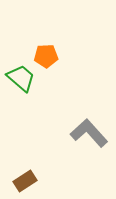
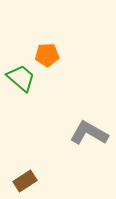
orange pentagon: moved 1 px right, 1 px up
gray L-shape: rotated 18 degrees counterclockwise
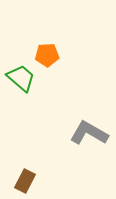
brown rectangle: rotated 30 degrees counterclockwise
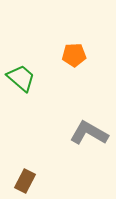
orange pentagon: moved 27 px right
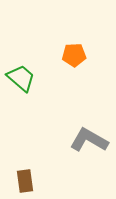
gray L-shape: moved 7 px down
brown rectangle: rotated 35 degrees counterclockwise
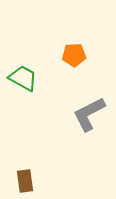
green trapezoid: moved 2 px right; rotated 12 degrees counterclockwise
gray L-shape: moved 26 px up; rotated 57 degrees counterclockwise
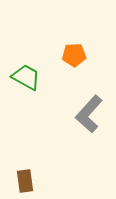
green trapezoid: moved 3 px right, 1 px up
gray L-shape: rotated 21 degrees counterclockwise
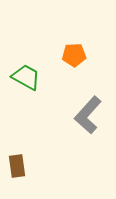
gray L-shape: moved 1 px left, 1 px down
brown rectangle: moved 8 px left, 15 px up
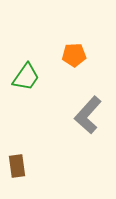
green trapezoid: rotated 96 degrees clockwise
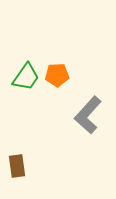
orange pentagon: moved 17 px left, 20 px down
